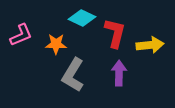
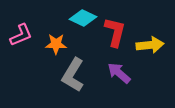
cyan diamond: moved 1 px right
red L-shape: moved 1 px up
purple arrow: rotated 50 degrees counterclockwise
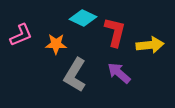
gray L-shape: moved 2 px right
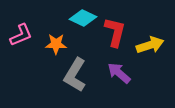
yellow arrow: rotated 12 degrees counterclockwise
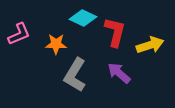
pink L-shape: moved 2 px left, 1 px up
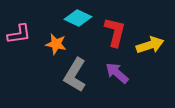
cyan diamond: moved 5 px left
pink L-shape: rotated 15 degrees clockwise
orange star: rotated 10 degrees clockwise
purple arrow: moved 2 px left
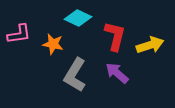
red L-shape: moved 4 px down
orange star: moved 3 px left
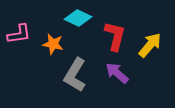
yellow arrow: rotated 32 degrees counterclockwise
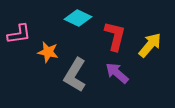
orange star: moved 5 px left, 8 px down
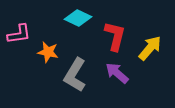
yellow arrow: moved 3 px down
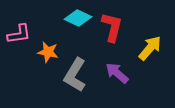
red L-shape: moved 3 px left, 9 px up
